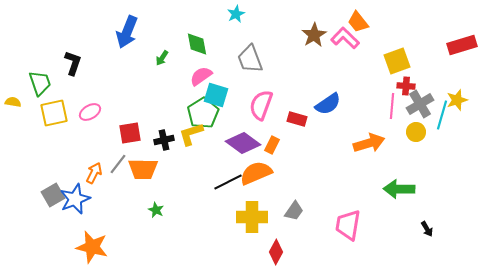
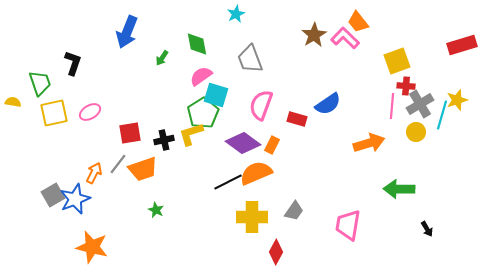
orange trapezoid at (143, 169): rotated 20 degrees counterclockwise
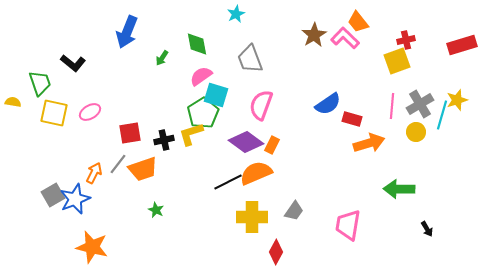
black L-shape at (73, 63): rotated 110 degrees clockwise
red cross at (406, 86): moved 46 px up; rotated 18 degrees counterclockwise
yellow square at (54, 113): rotated 24 degrees clockwise
red rectangle at (297, 119): moved 55 px right
purple diamond at (243, 143): moved 3 px right, 1 px up
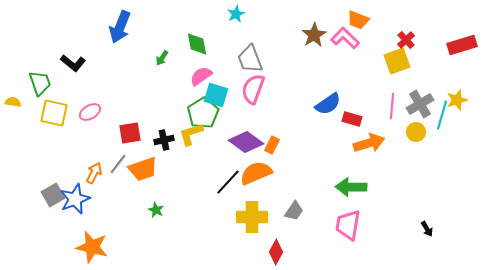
orange trapezoid at (358, 22): moved 2 px up; rotated 30 degrees counterclockwise
blue arrow at (127, 32): moved 7 px left, 5 px up
red cross at (406, 40): rotated 30 degrees counterclockwise
pink semicircle at (261, 105): moved 8 px left, 16 px up
black line at (228, 182): rotated 20 degrees counterclockwise
green arrow at (399, 189): moved 48 px left, 2 px up
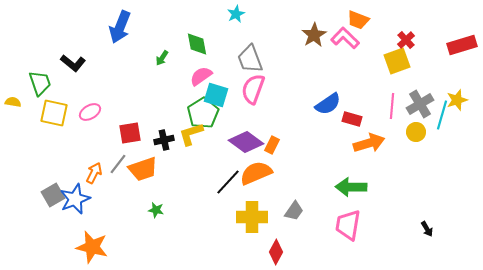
green star at (156, 210): rotated 14 degrees counterclockwise
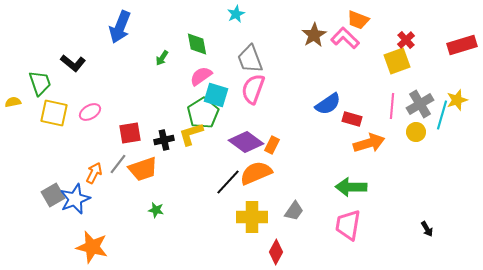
yellow semicircle at (13, 102): rotated 21 degrees counterclockwise
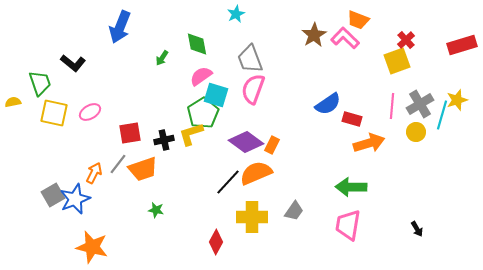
black arrow at (427, 229): moved 10 px left
red diamond at (276, 252): moved 60 px left, 10 px up
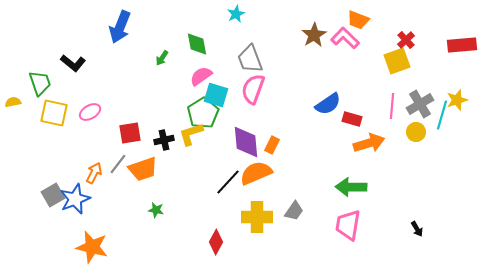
red rectangle at (462, 45): rotated 12 degrees clockwise
purple diamond at (246, 142): rotated 48 degrees clockwise
yellow cross at (252, 217): moved 5 px right
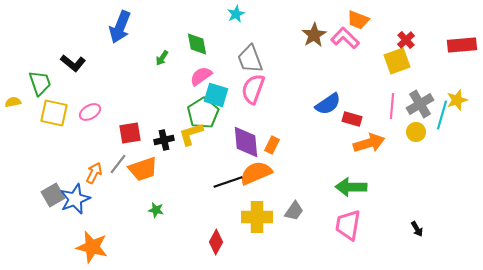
black line at (228, 182): rotated 28 degrees clockwise
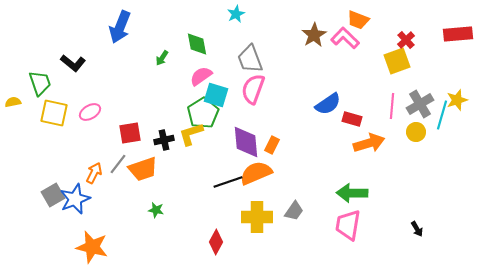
red rectangle at (462, 45): moved 4 px left, 11 px up
green arrow at (351, 187): moved 1 px right, 6 px down
